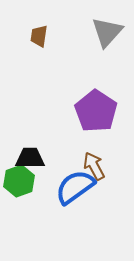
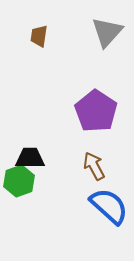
blue semicircle: moved 34 px right, 19 px down; rotated 78 degrees clockwise
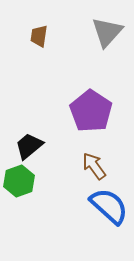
purple pentagon: moved 5 px left
black trapezoid: moved 1 px left, 12 px up; rotated 40 degrees counterclockwise
brown arrow: rotated 8 degrees counterclockwise
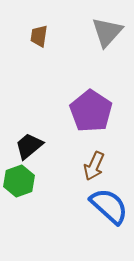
brown arrow: rotated 120 degrees counterclockwise
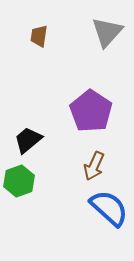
black trapezoid: moved 1 px left, 6 px up
blue semicircle: moved 2 px down
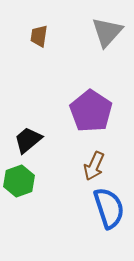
blue semicircle: rotated 30 degrees clockwise
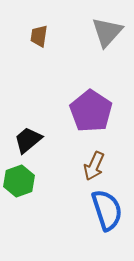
blue semicircle: moved 2 px left, 2 px down
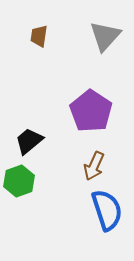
gray triangle: moved 2 px left, 4 px down
black trapezoid: moved 1 px right, 1 px down
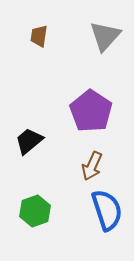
brown arrow: moved 2 px left
green hexagon: moved 16 px right, 30 px down
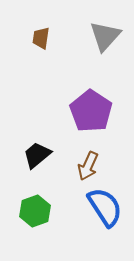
brown trapezoid: moved 2 px right, 2 px down
black trapezoid: moved 8 px right, 14 px down
brown arrow: moved 4 px left
blue semicircle: moved 2 px left, 3 px up; rotated 15 degrees counterclockwise
